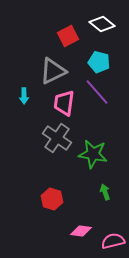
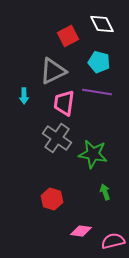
white diamond: rotated 25 degrees clockwise
purple line: rotated 40 degrees counterclockwise
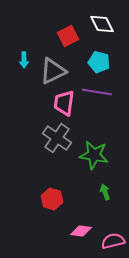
cyan arrow: moved 36 px up
green star: moved 1 px right, 1 px down
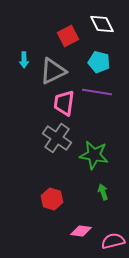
green arrow: moved 2 px left
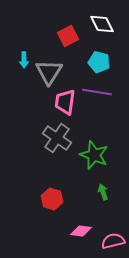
gray triangle: moved 4 px left, 1 px down; rotated 32 degrees counterclockwise
pink trapezoid: moved 1 px right, 1 px up
green star: rotated 12 degrees clockwise
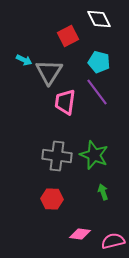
white diamond: moved 3 px left, 5 px up
cyan arrow: rotated 63 degrees counterclockwise
purple line: rotated 44 degrees clockwise
gray cross: moved 18 px down; rotated 28 degrees counterclockwise
red hexagon: rotated 15 degrees counterclockwise
pink diamond: moved 1 px left, 3 px down
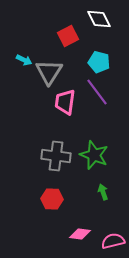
gray cross: moved 1 px left
